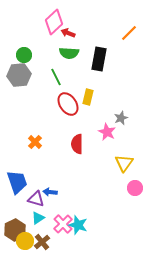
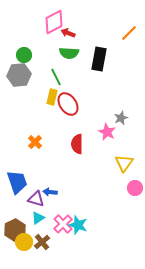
pink diamond: rotated 15 degrees clockwise
yellow rectangle: moved 36 px left
yellow circle: moved 1 px left, 1 px down
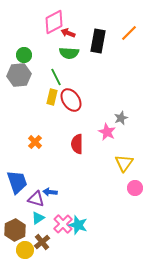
black rectangle: moved 1 px left, 18 px up
red ellipse: moved 3 px right, 4 px up
yellow circle: moved 1 px right, 8 px down
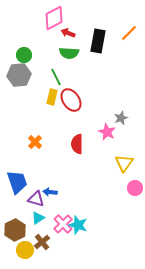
pink diamond: moved 4 px up
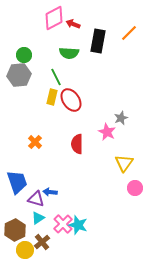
red arrow: moved 5 px right, 9 px up
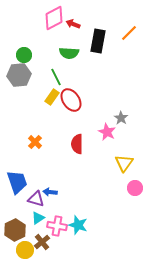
yellow rectangle: rotated 21 degrees clockwise
gray star: rotated 16 degrees counterclockwise
pink cross: moved 6 px left, 2 px down; rotated 36 degrees counterclockwise
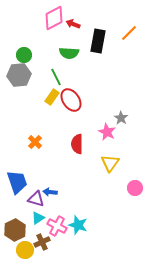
yellow triangle: moved 14 px left
pink cross: rotated 18 degrees clockwise
brown cross: rotated 14 degrees clockwise
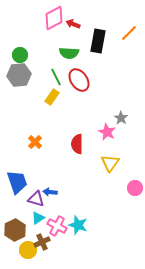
green circle: moved 4 px left
red ellipse: moved 8 px right, 20 px up
yellow circle: moved 3 px right
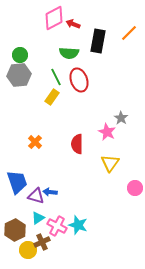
red ellipse: rotated 15 degrees clockwise
purple triangle: moved 3 px up
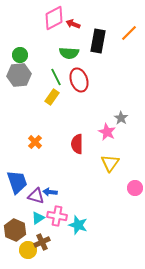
pink cross: moved 10 px up; rotated 18 degrees counterclockwise
brown hexagon: rotated 10 degrees counterclockwise
